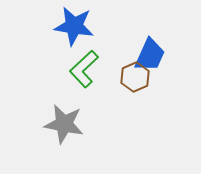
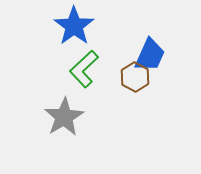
blue star: rotated 27 degrees clockwise
brown hexagon: rotated 8 degrees counterclockwise
gray star: moved 7 px up; rotated 30 degrees clockwise
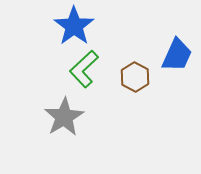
blue trapezoid: moved 27 px right
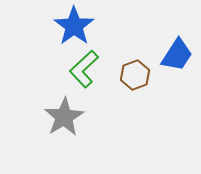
blue trapezoid: rotated 9 degrees clockwise
brown hexagon: moved 2 px up; rotated 12 degrees clockwise
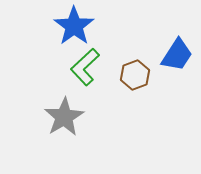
green L-shape: moved 1 px right, 2 px up
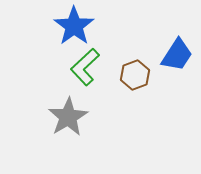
gray star: moved 4 px right
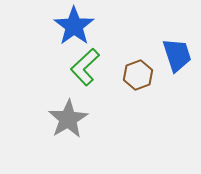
blue trapezoid: rotated 51 degrees counterclockwise
brown hexagon: moved 3 px right
gray star: moved 2 px down
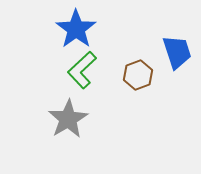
blue star: moved 2 px right, 3 px down
blue trapezoid: moved 3 px up
green L-shape: moved 3 px left, 3 px down
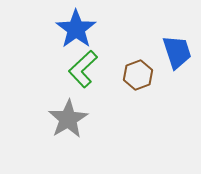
green L-shape: moved 1 px right, 1 px up
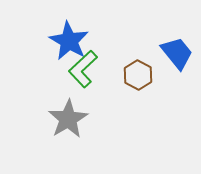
blue star: moved 7 px left, 12 px down; rotated 6 degrees counterclockwise
blue trapezoid: moved 1 px down; rotated 21 degrees counterclockwise
brown hexagon: rotated 12 degrees counterclockwise
